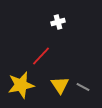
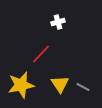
red line: moved 2 px up
yellow triangle: moved 1 px up
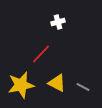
yellow triangle: moved 3 px left, 1 px up; rotated 30 degrees counterclockwise
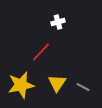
red line: moved 2 px up
yellow triangle: rotated 36 degrees clockwise
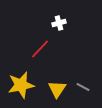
white cross: moved 1 px right, 1 px down
red line: moved 1 px left, 3 px up
yellow triangle: moved 6 px down
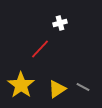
white cross: moved 1 px right
yellow star: rotated 24 degrees counterclockwise
yellow triangle: rotated 24 degrees clockwise
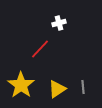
white cross: moved 1 px left
gray line: rotated 56 degrees clockwise
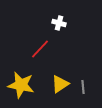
white cross: rotated 32 degrees clockwise
yellow star: rotated 24 degrees counterclockwise
yellow triangle: moved 3 px right, 5 px up
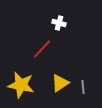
red line: moved 2 px right
yellow triangle: moved 1 px up
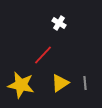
white cross: rotated 16 degrees clockwise
red line: moved 1 px right, 6 px down
gray line: moved 2 px right, 4 px up
